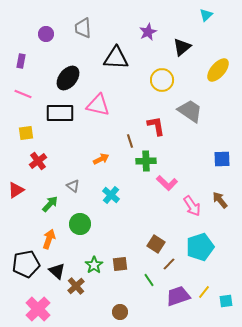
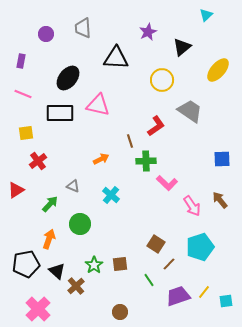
red L-shape at (156, 126): rotated 65 degrees clockwise
gray triangle at (73, 186): rotated 16 degrees counterclockwise
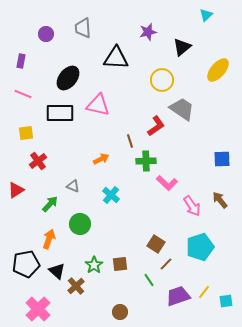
purple star at (148, 32): rotated 12 degrees clockwise
gray trapezoid at (190, 111): moved 8 px left, 2 px up
brown line at (169, 264): moved 3 px left
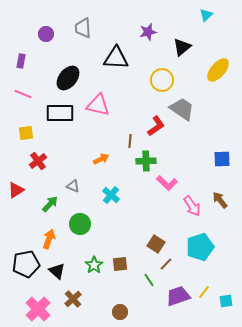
brown line at (130, 141): rotated 24 degrees clockwise
brown cross at (76, 286): moved 3 px left, 13 px down
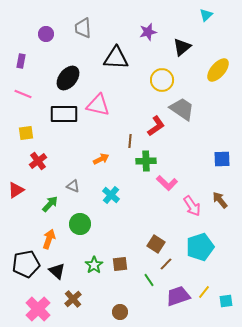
black rectangle at (60, 113): moved 4 px right, 1 px down
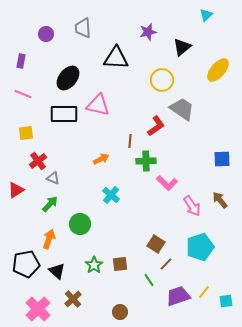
gray triangle at (73, 186): moved 20 px left, 8 px up
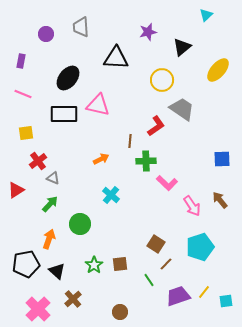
gray trapezoid at (83, 28): moved 2 px left, 1 px up
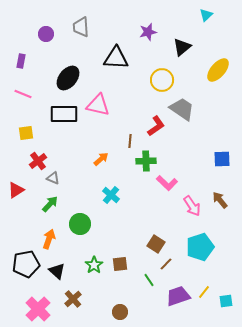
orange arrow at (101, 159): rotated 14 degrees counterclockwise
